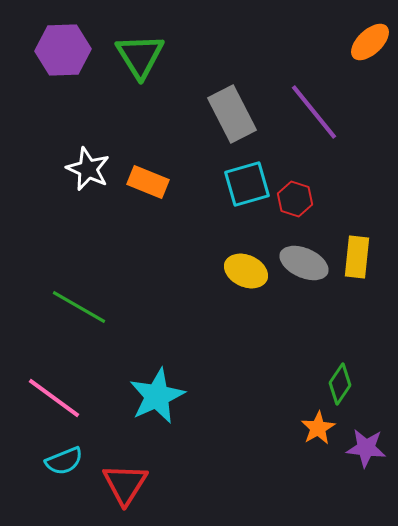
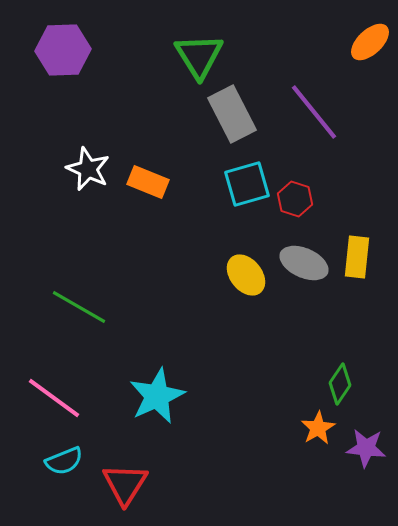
green triangle: moved 59 px right
yellow ellipse: moved 4 px down; rotated 27 degrees clockwise
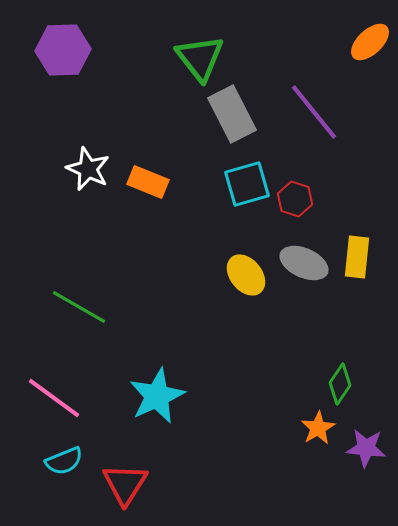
green triangle: moved 1 px right, 2 px down; rotated 6 degrees counterclockwise
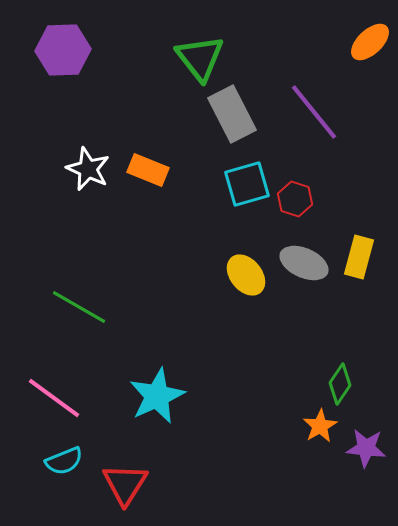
orange rectangle: moved 12 px up
yellow rectangle: moved 2 px right; rotated 9 degrees clockwise
orange star: moved 2 px right, 2 px up
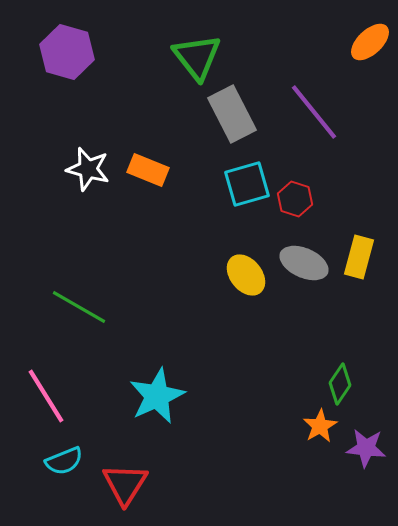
purple hexagon: moved 4 px right, 2 px down; rotated 18 degrees clockwise
green triangle: moved 3 px left, 1 px up
white star: rotated 9 degrees counterclockwise
pink line: moved 8 px left, 2 px up; rotated 22 degrees clockwise
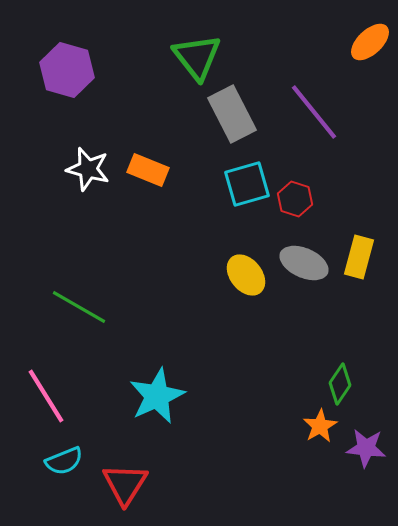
purple hexagon: moved 18 px down
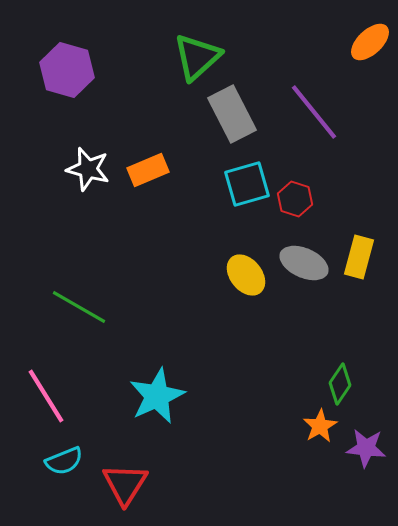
green triangle: rotated 26 degrees clockwise
orange rectangle: rotated 45 degrees counterclockwise
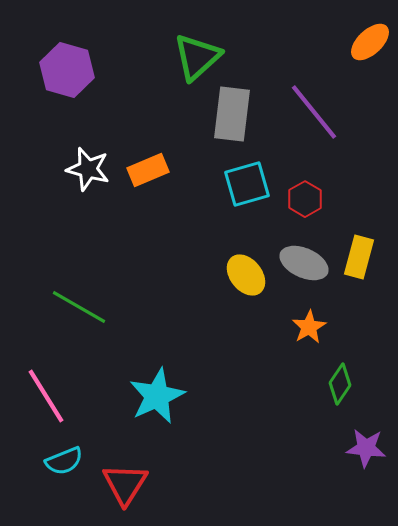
gray rectangle: rotated 34 degrees clockwise
red hexagon: moved 10 px right; rotated 12 degrees clockwise
orange star: moved 11 px left, 99 px up
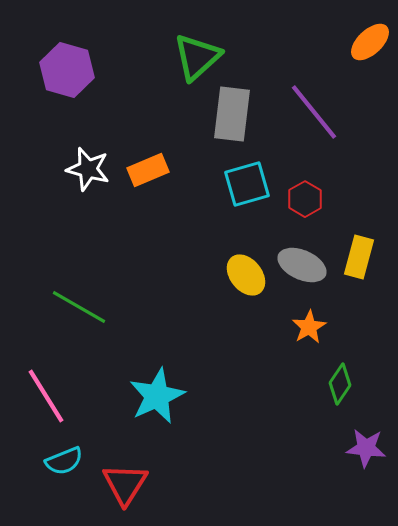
gray ellipse: moved 2 px left, 2 px down
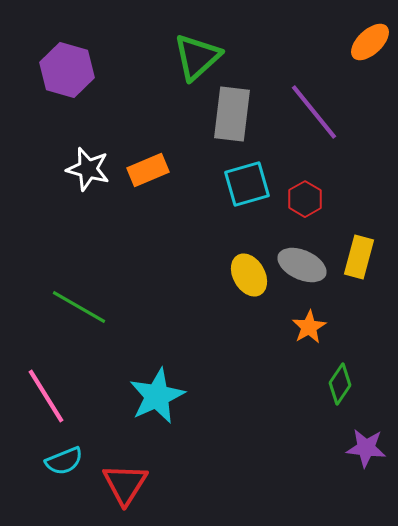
yellow ellipse: moved 3 px right; rotated 9 degrees clockwise
